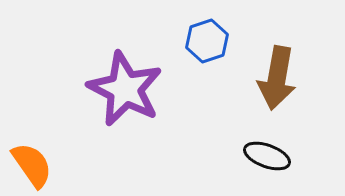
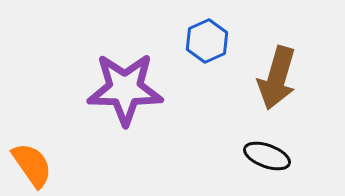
blue hexagon: rotated 6 degrees counterclockwise
brown arrow: rotated 6 degrees clockwise
purple star: rotated 26 degrees counterclockwise
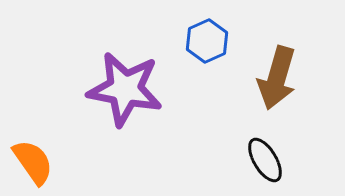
purple star: rotated 10 degrees clockwise
black ellipse: moved 2 px left, 4 px down; rotated 39 degrees clockwise
orange semicircle: moved 1 px right, 3 px up
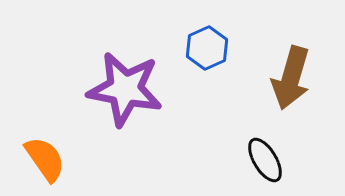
blue hexagon: moved 7 px down
brown arrow: moved 14 px right
orange semicircle: moved 12 px right, 3 px up
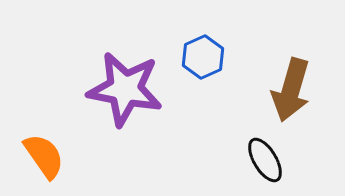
blue hexagon: moved 4 px left, 9 px down
brown arrow: moved 12 px down
orange semicircle: moved 1 px left, 3 px up
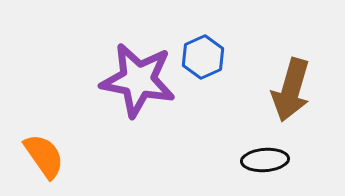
purple star: moved 13 px right, 9 px up
black ellipse: rotated 63 degrees counterclockwise
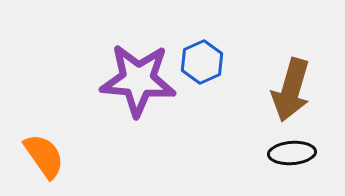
blue hexagon: moved 1 px left, 5 px down
purple star: rotated 6 degrees counterclockwise
black ellipse: moved 27 px right, 7 px up
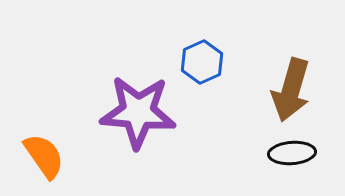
purple star: moved 32 px down
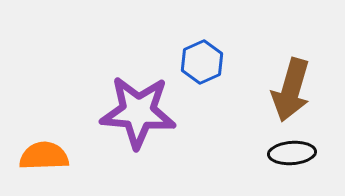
orange semicircle: rotated 57 degrees counterclockwise
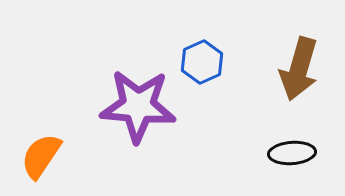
brown arrow: moved 8 px right, 21 px up
purple star: moved 6 px up
orange semicircle: moved 3 px left; rotated 54 degrees counterclockwise
